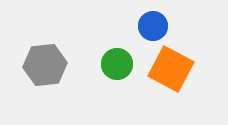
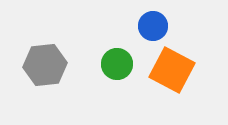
orange square: moved 1 px right, 1 px down
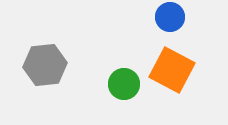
blue circle: moved 17 px right, 9 px up
green circle: moved 7 px right, 20 px down
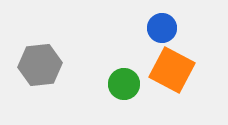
blue circle: moved 8 px left, 11 px down
gray hexagon: moved 5 px left
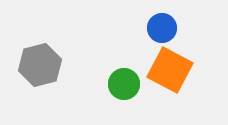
gray hexagon: rotated 9 degrees counterclockwise
orange square: moved 2 px left
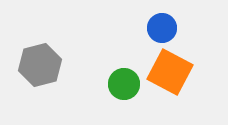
orange square: moved 2 px down
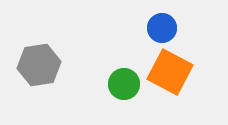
gray hexagon: moved 1 px left; rotated 6 degrees clockwise
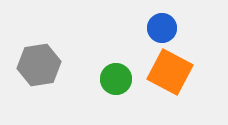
green circle: moved 8 px left, 5 px up
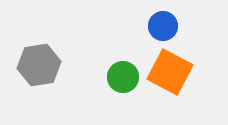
blue circle: moved 1 px right, 2 px up
green circle: moved 7 px right, 2 px up
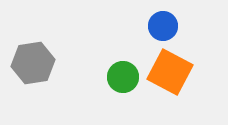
gray hexagon: moved 6 px left, 2 px up
